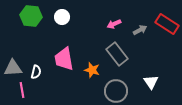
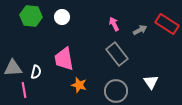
pink arrow: rotated 88 degrees clockwise
orange star: moved 13 px left, 15 px down
pink line: moved 2 px right
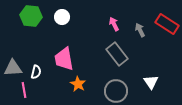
gray arrow: rotated 88 degrees counterclockwise
orange star: moved 1 px left, 1 px up; rotated 14 degrees clockwise
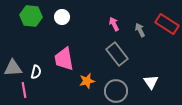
orange star: moved 9 px right, 3 px up; rotated 28 degrees clockwise
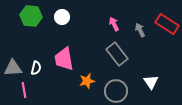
white semicircle: moved 4 px up
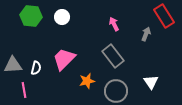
red rectangle: moved 3 px left, 8 px up; rotated 25 degrees clockwise
gray arrow: moved 6 px right, 4 px down; rotated 48 degrees clockwise
gray rectangle: moved 4 px left, 2 px down
pink trapezoid: rotated 55 degrees clockwise
gray triangle: moved 3 px up
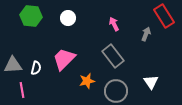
white circle: moved 6 px right, 1 px down
pink line: moved 2 px left
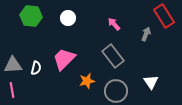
pink arrow: rotated 16 degrees counterclockwise
pink line: moved 10 px left
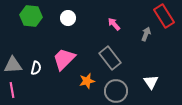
gray rectangle: moved 3 px left, 2 px down
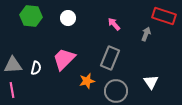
red rectangle: rotated 40 degrees counterclockwise
gray rectangle: rotated 60 degrees clockwise
